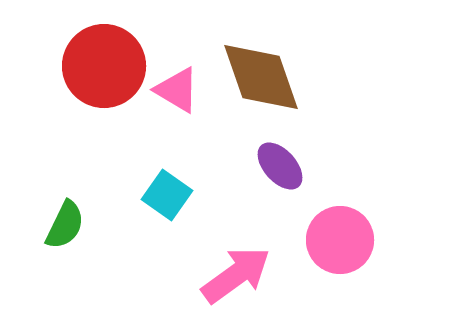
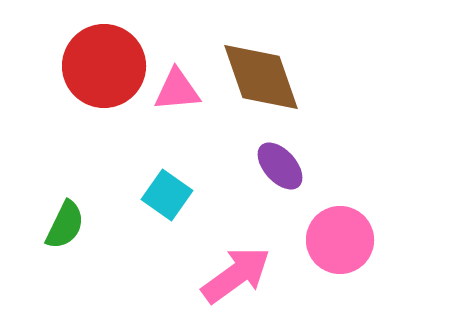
pink triangle: rotated 36 degrees counterclockwise
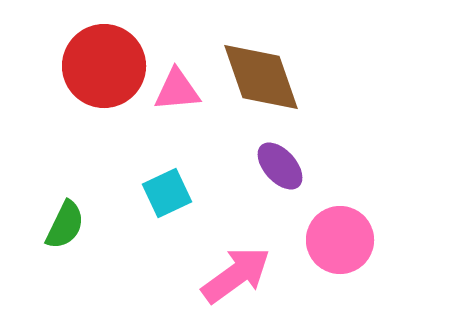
cyan square: moved 2 px up; rotated 30 degrees clockwise
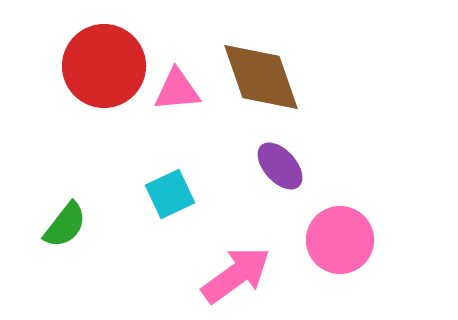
cyan square: moved 3 px right, 1 px down
green semicircle: rotated 12 degrees clockwise
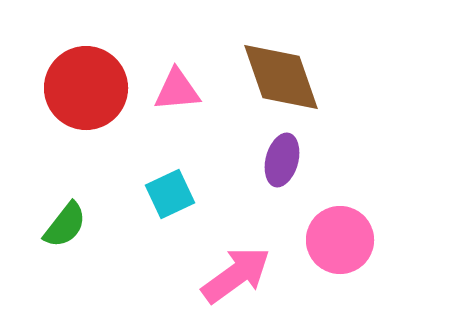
red circle: moved 18 px left, 22 px down
brown diamond: moved 20 px right
purple ellipse: moved 2 px right, 6 px up; rotated 57 degrees clockwise
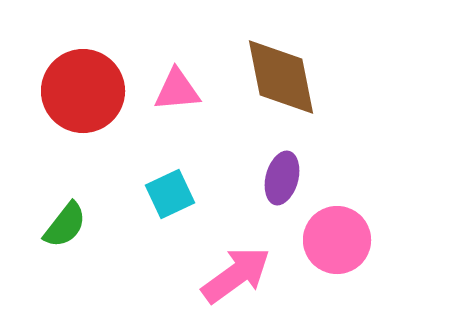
brown diamond: rotated 8 degrees clockwise
red circle: moved 3 px left, 3 px down
purple ellipse: moved 18 px down
pink circle: moved 3 px left
